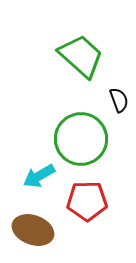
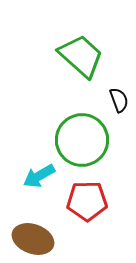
green circle: moved 1 px right, 1 px down
brown ellipse: moved 9 px down
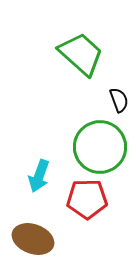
green trapezoid: moved 2 px up
green circle: moved 18 px right, 7 px down
cyan arrow: rotated 40 degrees counterclockwise
red pentagon: moved 2 px up
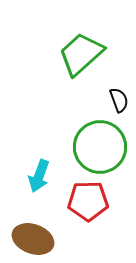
green trapezoid: rotated 84 degrees counterclockwise
red pentagon: moved 1 px right, 2 px down
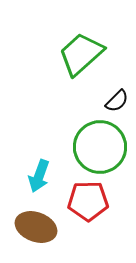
black semicircle: moved 2 px left, 1 px down; rotated 65 degrees clockwise
brown ellipse: moved 3 px right, 12 px up
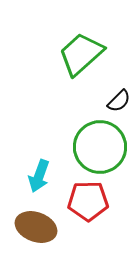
black semicircle: moved 2 px right
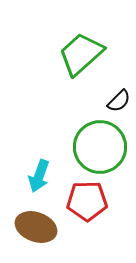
red pentagon: moved 1 px left
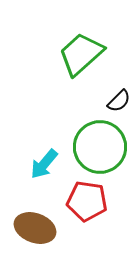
cyan arrow: moved 5 px right, 12 px up; rotated 20 degrees clockwise
red pentagon: rotated 9 degrees clockwise
brown ellipse: moved 1 px left, 1 px down
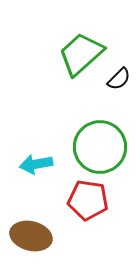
black semicircle: moved 22 px up
cyan arrow: moved 8 px left; rotated 40 degrees clockwise
red pentagon: moved 1 px right, 1 px up
brown ellipse: moved 4 px left, 8 px down; rotated 6 degrees counterclockwise
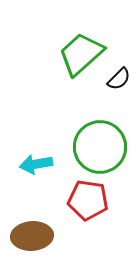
brown ellipse: moved 1 px right; rotated 18 degrees counterclockwise
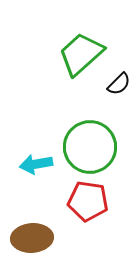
black semicircle: moved 5 px down
green circle: moved 10 px left
red pentagon: moved 1 px down
brown ellipse: moved 2 px down
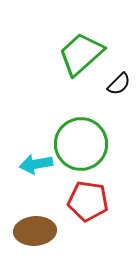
green circle: moved 9 px left, 3 px up
brown ellipse: moved 3 px right, 7 px up
